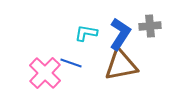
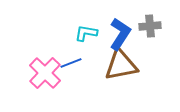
blue line: rotated 40 degrees counterclockwise
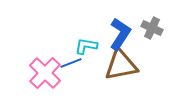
gray cross: moved 2 px right, 2 px down; rotated 30 degrees clockwise
cyan L-shape: moved 13 px down
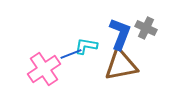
gray cross: moved 6 px left
blue L-shape: rotated 12 degrees counterclockwise
blue line: moved 9 px up
pink cross: moved 1 px left, 4 px up; rotated 12 degrees clockwise
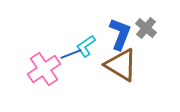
gray cross: rotated 15 degrees clockwise
cyan L-shape: rotated 45 degrees counterclockwise
brown triangle: rotated 42 degrees clockwise
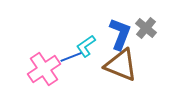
blue line: moved 3 px down
brown triangle: rotated 9 degrees counterclockwise
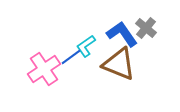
blue L-shape: moved 2 px right; rotated 56 degrees counterclockwise
blue line: rotated 15 degrees counterclockwise
brown triangle: moved 2 px left, 1 px up
